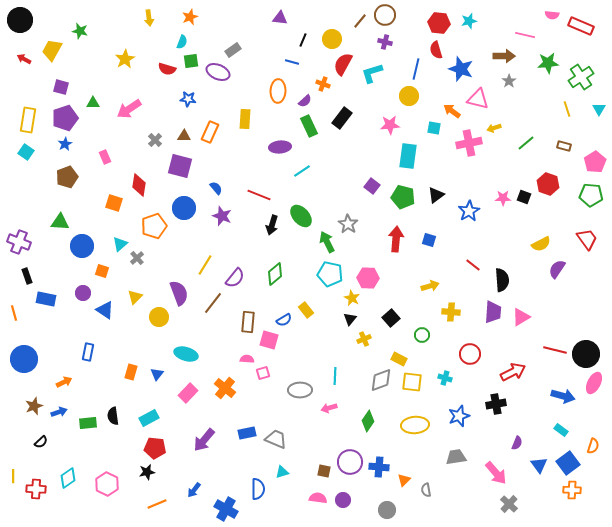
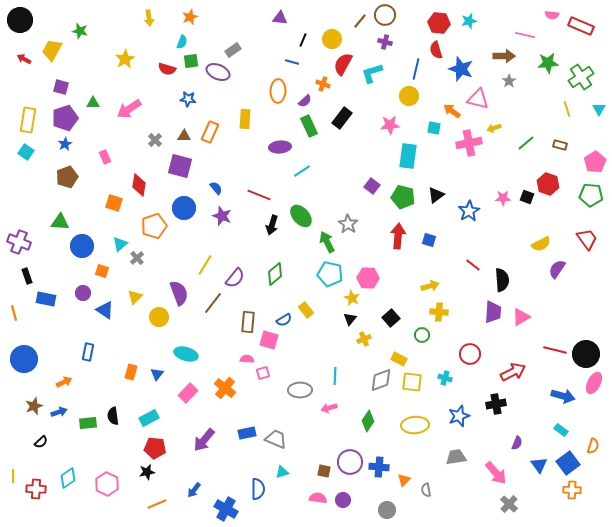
brown rectangle at (564, 146): moved 4 px left, 1 px up
black square at (524, 197): moved 3 px right
red arrow at (396, 239): moved 2 px right, 3 px up
yellow cross at (451, 312): moved 12 px left
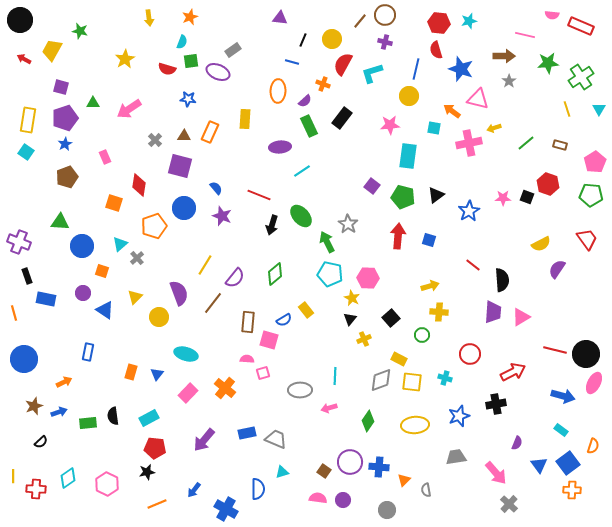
brown square at (324, 471): rotated 24 degrees clockwise
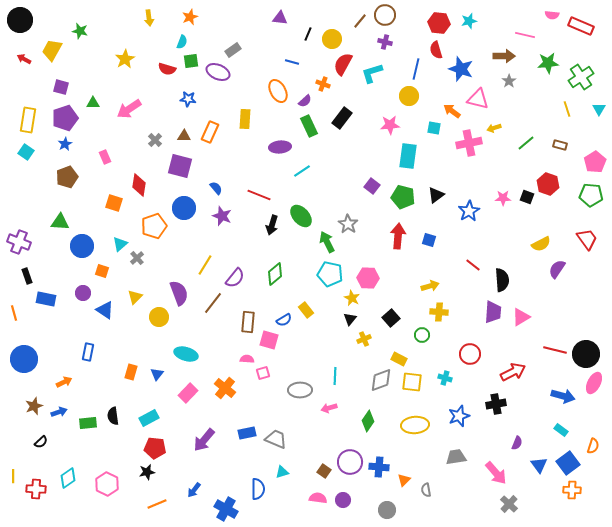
black line at (303, 40): moved 5 px right, 6 px up
orange ellipse at (278, 91): rotated 30 degrees counterclockwise
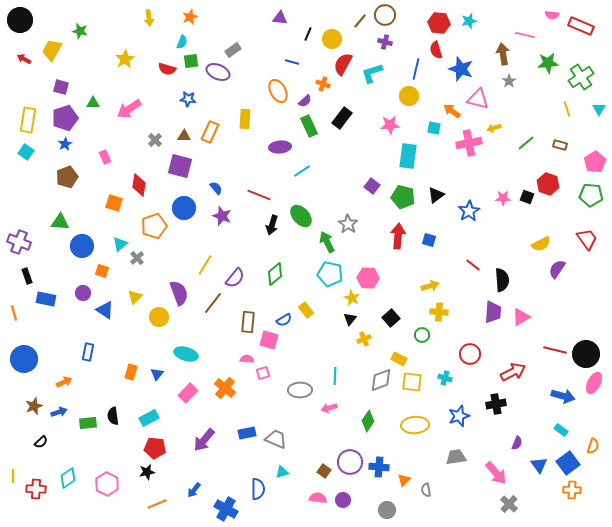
brown arrow at (504, 56): moved 1 px left, 2 px up; rotated 100 degrees counterclockwise
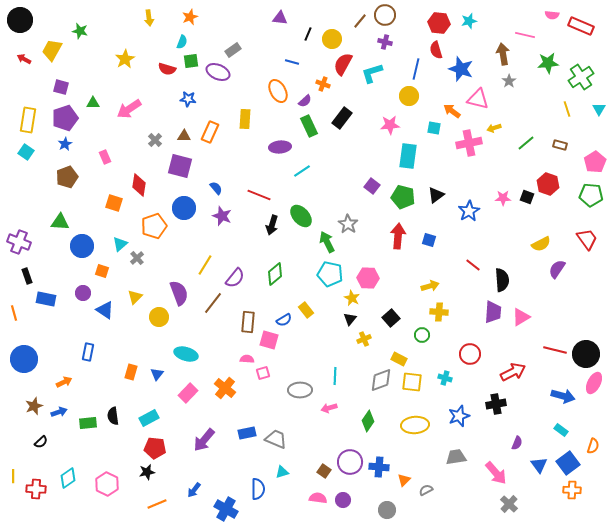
gray semicircle at (426, 490): rotated 72 degrees clockwise
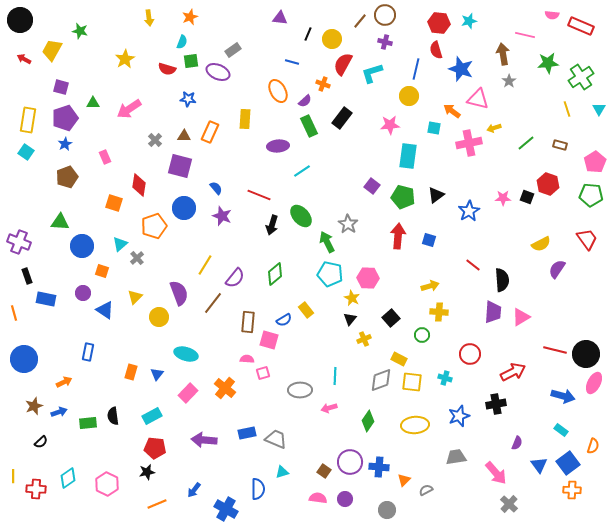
purple ellipse at (280, 147): moved 2 px left, 1 px up
cyan rectangle at (149, 418): moved 3 px right, 2 px up
purple arrow at (204, 440): rotated 55 degrees clockwise
purple circle at (343, 500): moved 2 px right, 1 px up
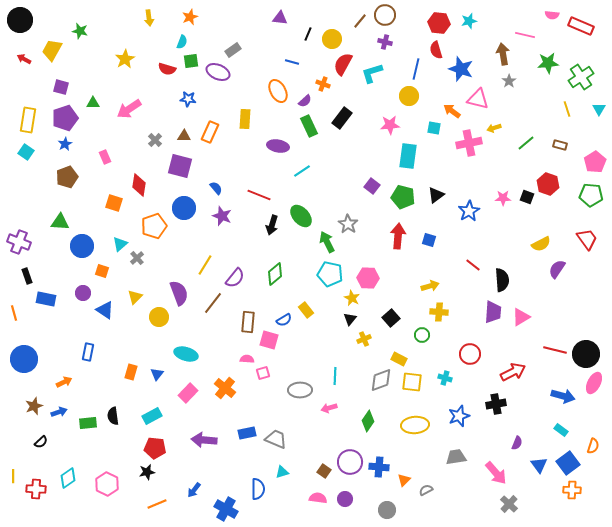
purple ellipse at (278, 146): rotated 15 degrees clockwise
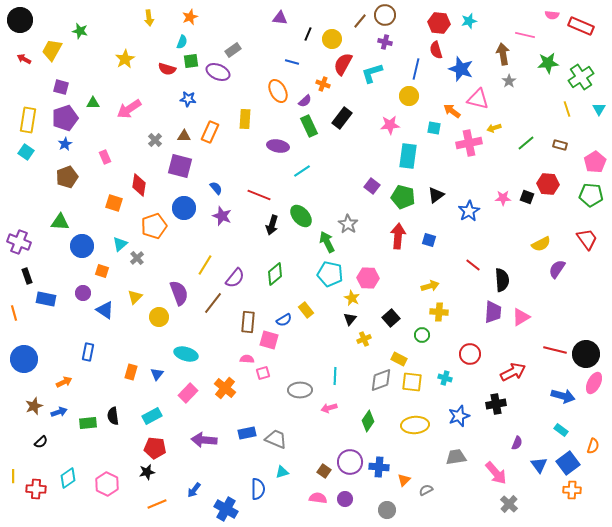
red hexagon at (548, 184): rotated 15 degrees counterclockwise
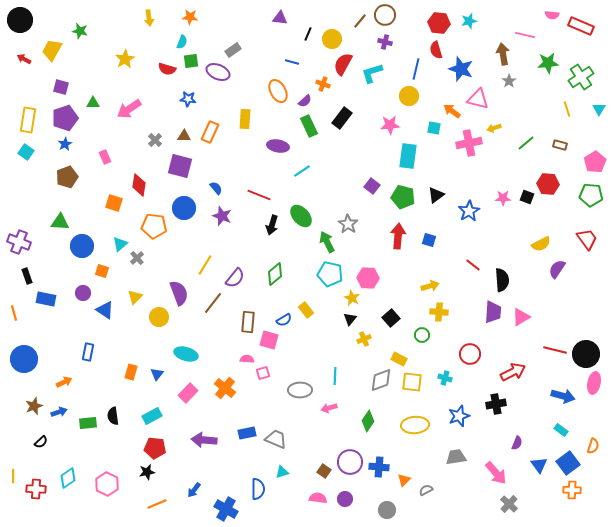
orange star at (190, 17): rotated 28 degrees clockwise
orange pentagon at (154, 226): rotated 25 degrees clockwise
pink ellipse at (594, 383): rotated 15 degrees counterclockwise
